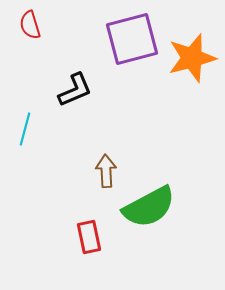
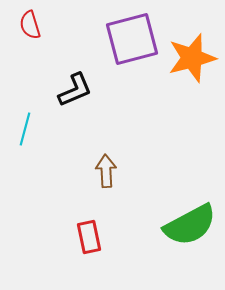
green semicircle: moved 41 px right, 18 px down
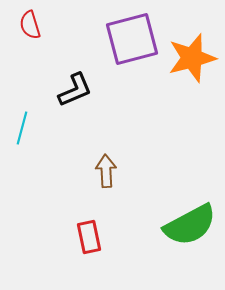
cyan line: moved 3 px left, 1 px up
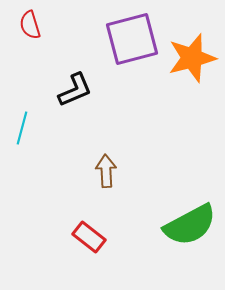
red rectangle: rotated 40 degrees counterclockwise
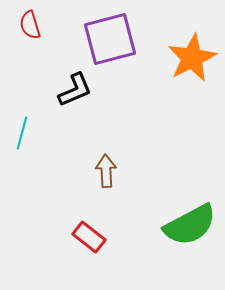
purple square: moved 22 px left
orange star: rotated 12 degrees counterclockwise
cyan line: moved 5 px down
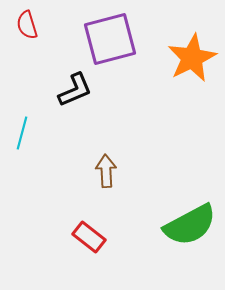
red semicircle: moved 3 px left
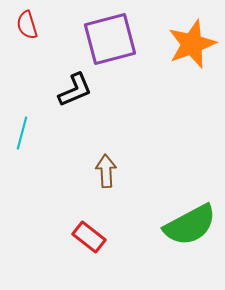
orange star: moved 14 px up; rotated 6 degrees clockwise
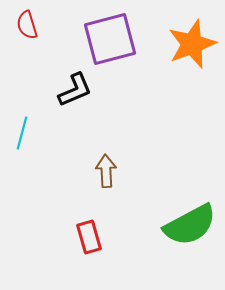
red rectangle: rotated 36 degrees clockwise
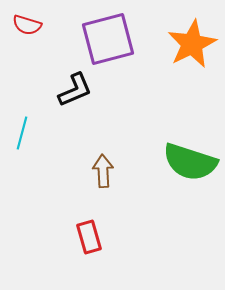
red semicircle: rotated 56 degrees counterclockwise
purple square: moved 2 px left
orange star: rotated 6 degrees counterclockwise
brown arrow: moved 3 px left
green semicircle: moved 63 px up; rotated 46 degrees clockwise
